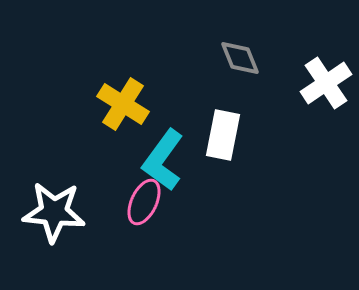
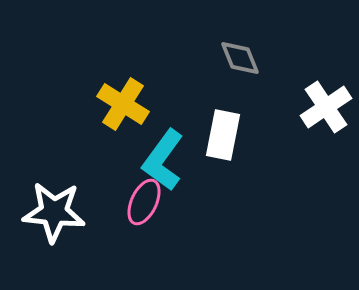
white cross: moved 24 px down
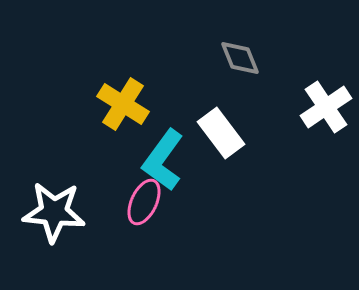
white rectangle: moved 2 px left, 2 px up; rotated 48 degrees counterclockwise
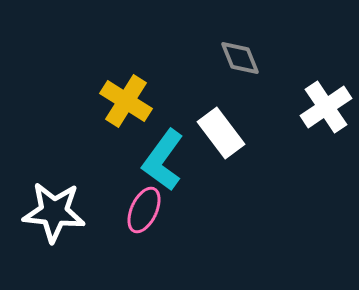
yellow cross: moved 3 px right, 3 px up
pink ellipse: moved 8 px down
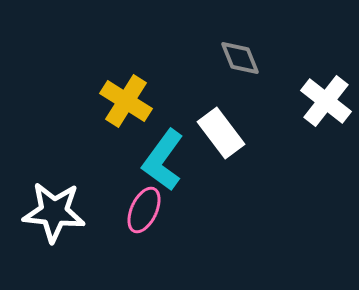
white cross: moved 6 px up; rotated 18 degrees counterclockwise
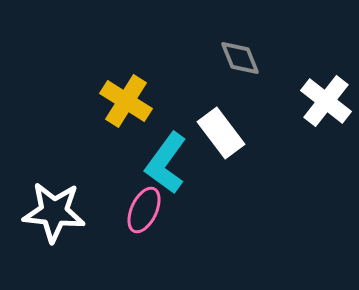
cyan L-shape: moved 3 px right, 3 px down
